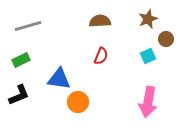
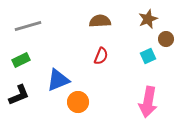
blue triangle: moved 1 px left, 1 px down; rotated 30 degrees counterclockwise
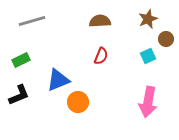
gray line: moved 4 px right, 5 px up
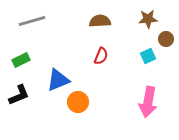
brown star: rotated 18 degrees clockwise
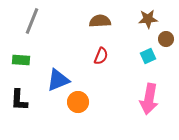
gray line: rotated 52 degrees counterclockwise
green rectangle: rotated 30 degrees clockwise
black L-shape: moved 5 px down; rotated 115 degrees clockwise
pink arrow: moved 1 px right, 3 px up
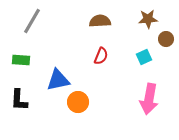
gray line: rotated 8 degrees clockwise
cyan square: moved 4 px left, 1 px down
blue triangle: rotated 10 degrees clockwise
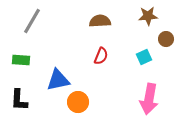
brown star: moved 3 px up
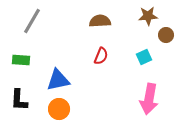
brown circle: moved 4 px up
orange circle: moved 19 px left, 7 px down
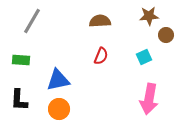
brown star: moved 1 px right
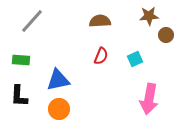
gray line: rotated 12 degrees clockwise
cyan square: moved 9 px left, 2 px down
black L-shape: moved 4 px up
